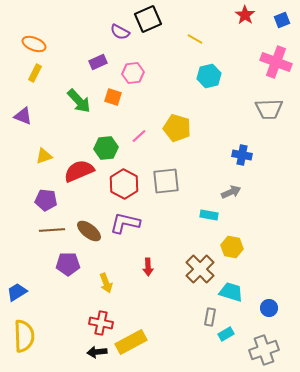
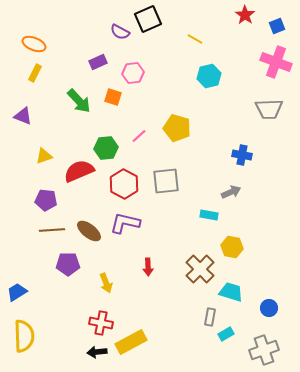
blue square at (282, 20): moved 5 px left, 6 px down
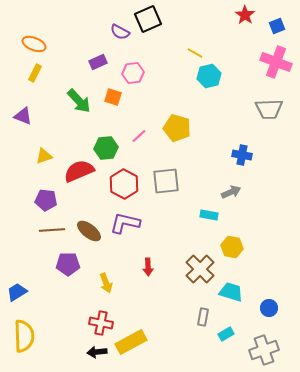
yellow line at (195, 39): moved 14 px down
gray rectangle at (210, 317): moved 7 px left
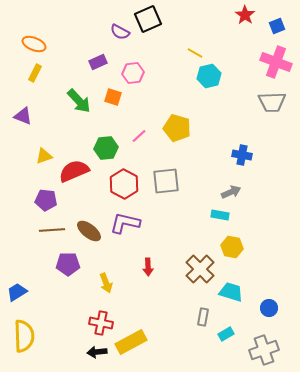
gray trapezoid at (269, 109): moved 3 px right, 7 px up
red semicircle at (79, 171): moved 5 px left
cyan rectangle at (209, 215): moved 11 px right
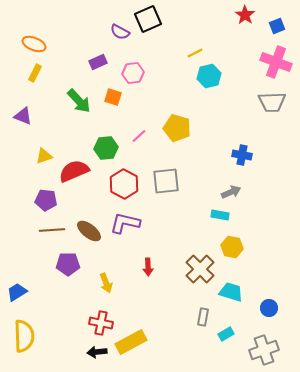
yellow line at (195, 53): rotated 56 degrees counterclockwise
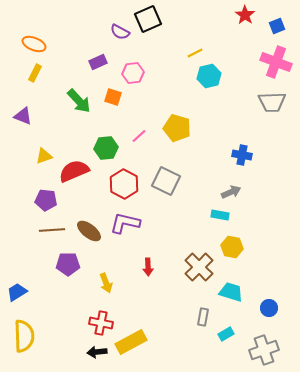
gray square at (166, 181): rotated 32 degrees clockwise
brown cross at (200, 269): moved 1 px left, 2 px up
